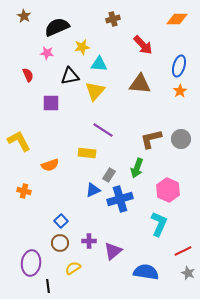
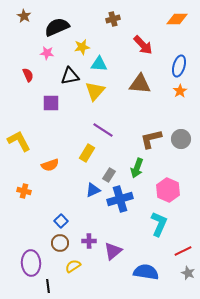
yellow rectangle: rotated 66 degrees counterclockwise
purple ellipse: rotated 10 degrees counterclockwise
yellow semicircle: moved 2 px up
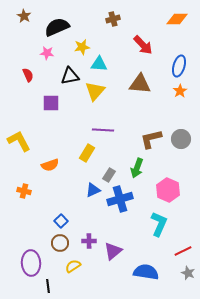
purple line: rotated 30 degrees counterclockwise
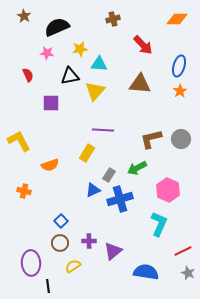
yellow star: moved 2 px left, 2 px down
green arrow: rotated 42 degrees clockwise
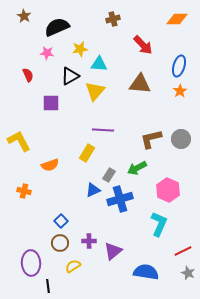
black triangle: rotated 18 degrees counterclockwise
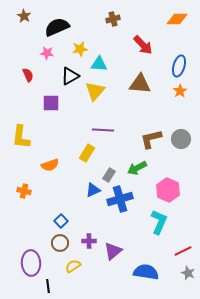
yellow L-shape: moved 2 px right, 4 px up; rotated 145 degrees counterclockwise
cyan L-shape: moved 2 px up
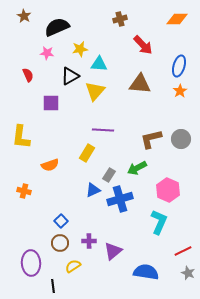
brown cross: moved 7 px right
black line: moved 5 px right
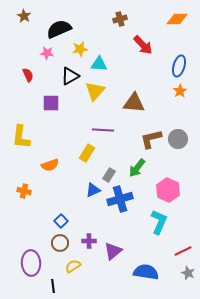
black semicircle: moved 2 px right, 2 px down
brown triangle: moved 6 px left, 19 px down
gray circle: moved 3 px left
green arrow: rotated 24 degrees counterclockwise
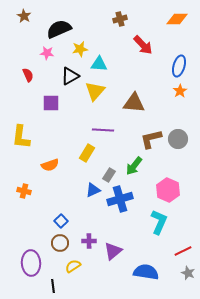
green arrow: moved 3 px left, 2 px up
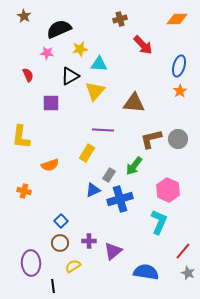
red line: rotated 24 degrees counterclockwise
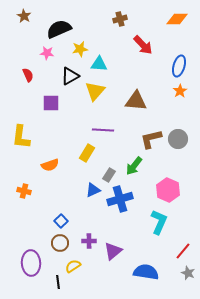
brown triangle: moved 2 px right, 2 px up
black line: moved 5 px right, 4 px up
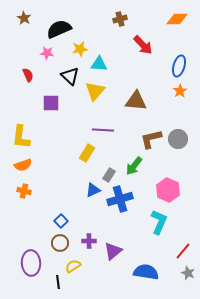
brown star: moved 2 px down
black triangle: rotated 48 degrees counterclockwise
orange semicircle: moved 27 px left
